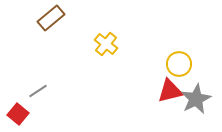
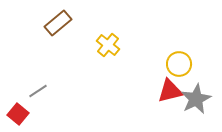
brown rectangle: moved 7 px right, 5 px down
yellow cross: moved 2 px right, 1 px down
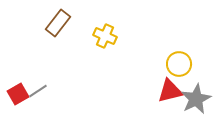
brown rectangle: rotated 12 degrees counterclockwise
yellow cross: moved 3 px left, 9 px up; rotated 15 degrees counterclockwise
red square: moved 20 px up; rotated 20 degrees clockwise
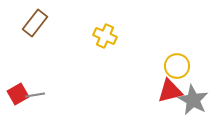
brown rectangle: moved 23 px left
yellow circle: moved 2 px left, 2 px down
gray line: moved 3 px left, 4 px down; rotated 24 degrees clockwise
gray star: moved 3 px left, 1 px down; rotated 16 degrees counterclockwise
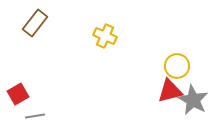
gray line: moved 21 px down
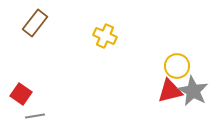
red square: moved 3 px right; rotated 25 degrees counterclockwise
gray star: moved 9 px up
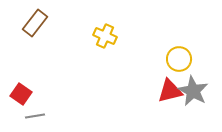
yellow circle: moved 2 px right, 7 px up
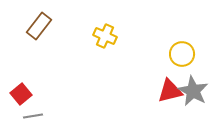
brown rectangle: moved 4 px right, 3 px down
yellow circle: moved 3 px right, 5 px up
red square: rotated 15 degrees clockwise
gray line: moved 2 px left
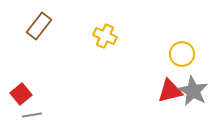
gray line: moved 1 px left, 1 px up
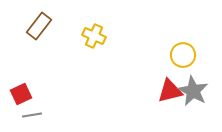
yellow cross: moved 11 px left
yellow circle: moved 1 px right, 1 px down
red square: rotated 15 degrees clockwise
